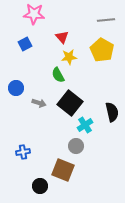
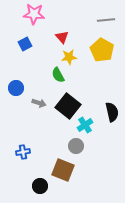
black square: moved 2 px left, 3 px down
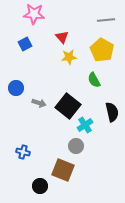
green semicircle: moved 36 px right, 5 px down
blue cross: rotated 24 degrees clockwise
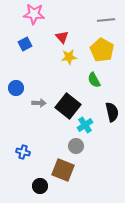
gray arrow: rotated 16 degrees counterclockwise
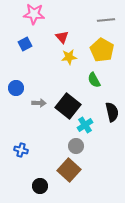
blue cross: moved 2 px left, 2 px up
brown square: moved 6 px right; rotated 20 degrees clockwise
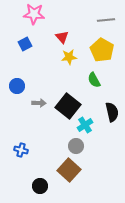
blue circle: moved 1 px right, 2 px up
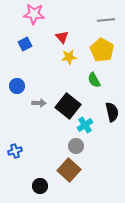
blue cross: moved 6 px left, 1 px down; rotated 32 degrees counterclockwise
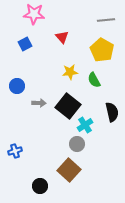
yellow star: moved 1 px right, 15 px down
gray circle: moved 1 px right, 2 px up
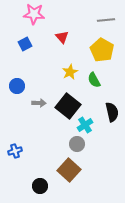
yellow star: rotated 21 degrees counterclockwise
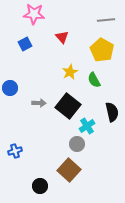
blue circle: moved 7 px left, 2 px down
cyan cross: moved 2 px right, 1 px down
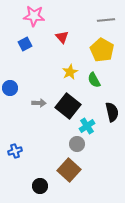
pink star: moved 2 px down
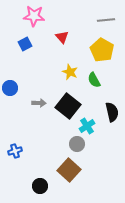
yellow star: rotated 21 degrees counterclockwise
